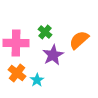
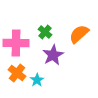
orange semicircle: moved 6 px up
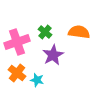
orange semicircle: moved 2 px up; rotated 50 degrees clockwise
pink cross: moved 1 px right, 1 px up; rotated 20 degrees counterclockwise
cyan star: rotated 24 degrees counterclockwise
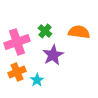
green cross: moved 1 px up
orange cross: moved 1 px up; rotated 30 degrees clockwise
cyan star: rotated 24 degrees clockwise
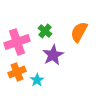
orange semicircle: rotated 70 degrees counterclockwise
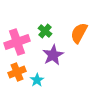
orange semicircle: moved 1 px down
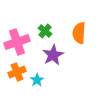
orange semicircle: rotated 25 degrees counterclockwise
